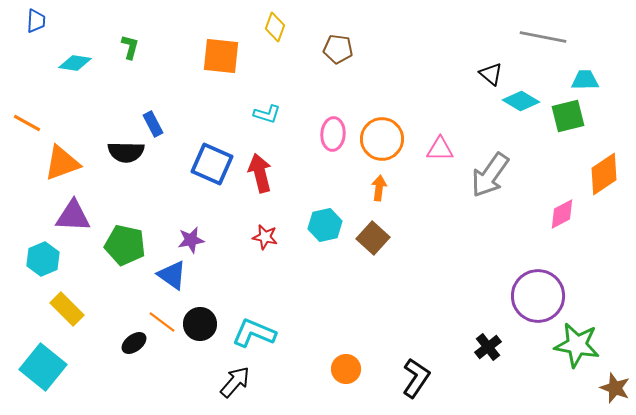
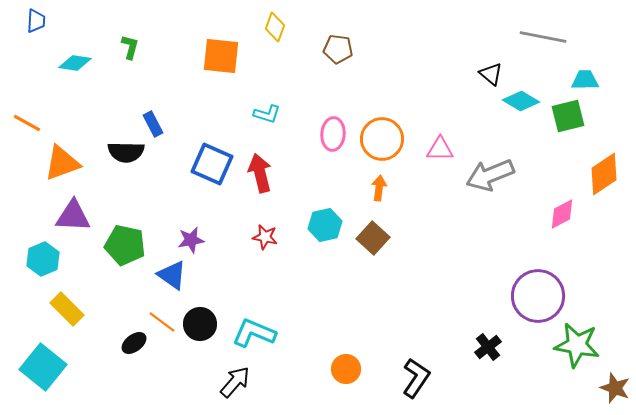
gray arrow at (490, 175): rotated 33 degrees clockwise
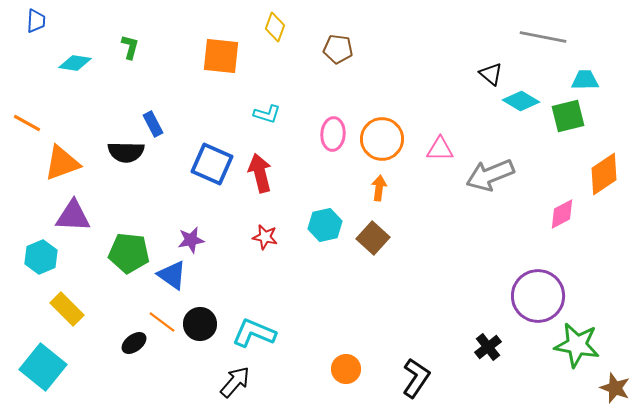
green pentagon at (125, 245): moved 4 px right, 8 px down; rotated 6 degrees counterclockwise
cyan hexagon at (43, 259): moved 2 px left, 2 px up
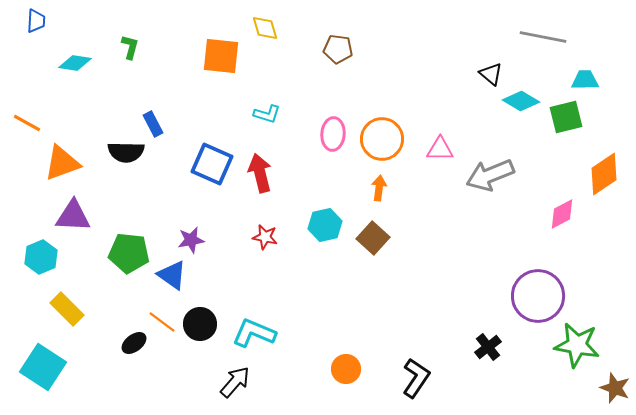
yellow diamond at (275, 27): moved 10 px left, 1 px down; rotated 36 degrees counterclockwise
green square at (568, 116): moved 2 px left, 1 px down
cyan square at (43, 367): rotated 6 degrees counterclockwise
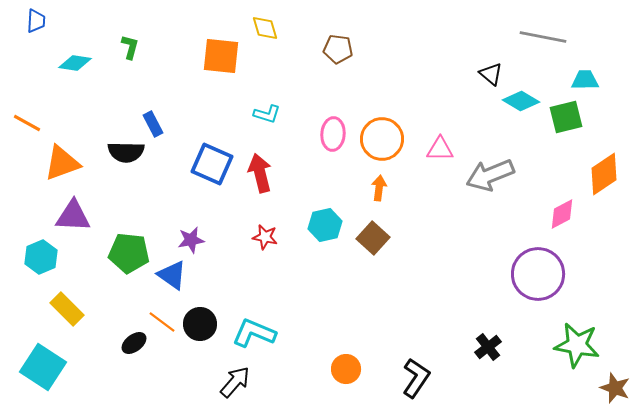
purple circle at (538, 296): moved 22 px up
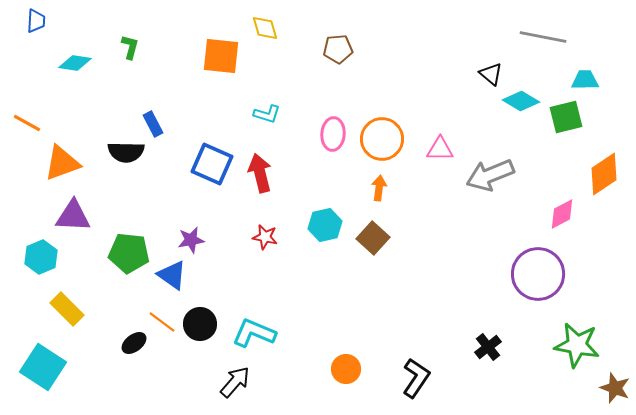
brown pentagon at (338, 49): rotated 12 degrees counterclockwise
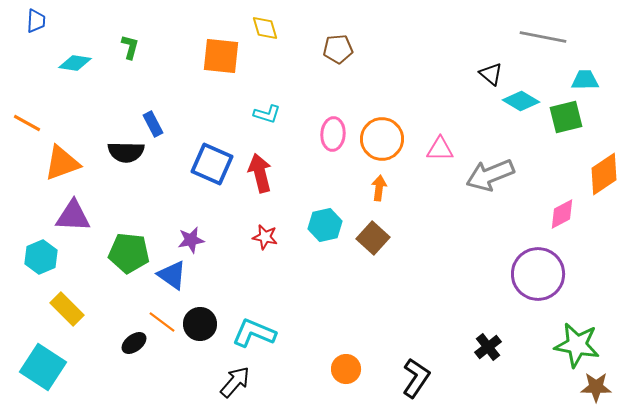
brown star at (615, 388): moved 19 px left, 1 px up; rotated 20 degrees counterclockwise
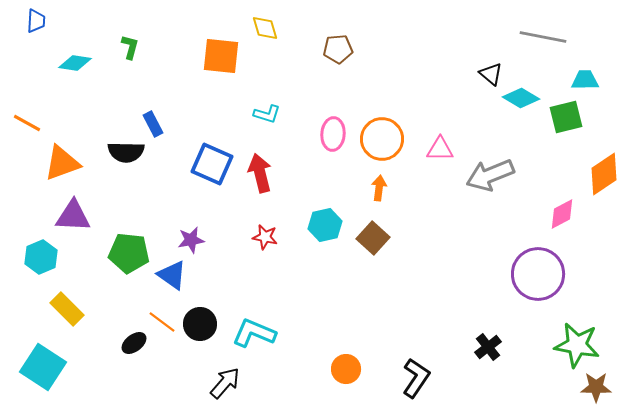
cyan diamond at (521, 101): moved 3 px up
black arrow at (235, 382): moved 10 px left, 1 px down
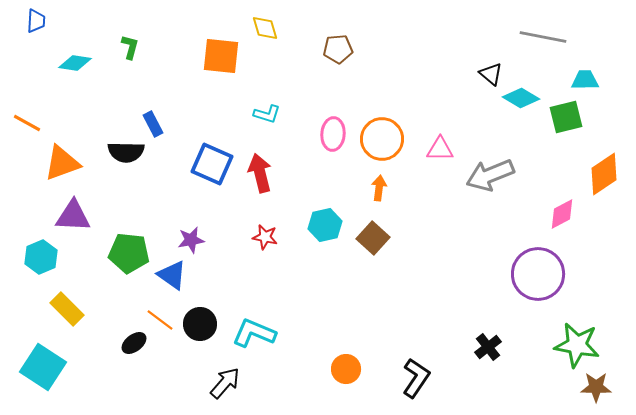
orange line at (162, 322): moved 2 px left, 2 px up
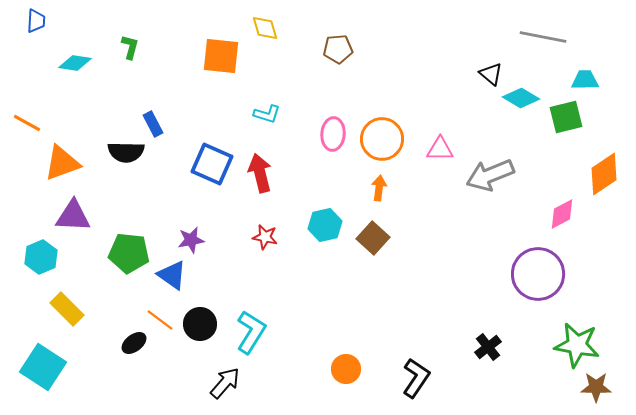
cyan L-shape at (254, 333): moved 3 px left, 1 px up; rotated 99 degrees clockwise
